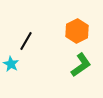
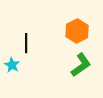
black line: moved 2 px down; rotated 30 degrees counterclockwise
cyan star: moved 1 px right, 1 px down
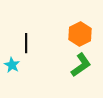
orange hexagon: moved 3 px right, 3 px down
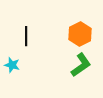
black line: moved 7 px up
cyan star: rotated 14 degrees counterclockwise
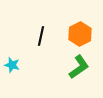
black line: moved 15 px right; rotated 12 degrees clockwise
green L-shape: moved 2 px left, 2 px down
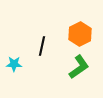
black line: moved 1 px right, 10 px down
cyan star: moved 2 px right, 1 px up; rotated 14 degrees counterclockwise
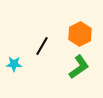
black line: rotated 18 degrees clockwise
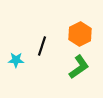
black line: rotated 12 degrees counterclockwise
cyan star: moved 2 px right, 4 px up
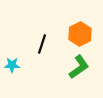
black line: moved 2 px up
cyan star: moved 4 px left, 5 px down
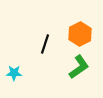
black line: moved 3 px right
cyan star: moved 2 px right, 8 px down
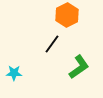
orange hexagon: moved 13 px left, 19 px up
black line: moved 7 px right; rotated 18 degrees clockwise
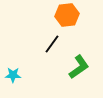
orange hexagon: rotated 20 degrees clockwise
cyan star: moved 1 px left, 2 px down
